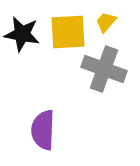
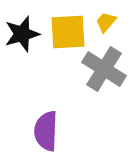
black star: rotated 27 degrees counterclockwise
gray cross: rotated 12 degrees clockwise
purple semicircle: moved 3 px right, 1 px down
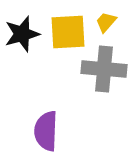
gray cross: rotated 27 degrees counterclockwise
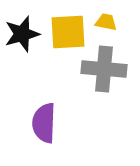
yellow trapezoid: rotated 60 degrees clockwise
purple semicircle: moved 2 px left, 8 px up
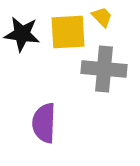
yellow trapezoid: moved 4 px left, 5 px up; rotated 35 degrees clockwise
black star: rotated 24 degrees clockwise
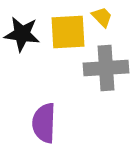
gray cross: moved 2 px right, 1 px up; rotated 9 degrees counterclockwise
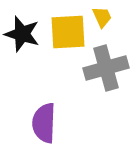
yellow trapezoid: rotated 20 degrees clockwise
black star: rotated 9 degrees clockwise
gray cross: rotated 12 degrees counterclockwise
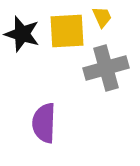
yellow square: moved 1 px left, 1 px up
